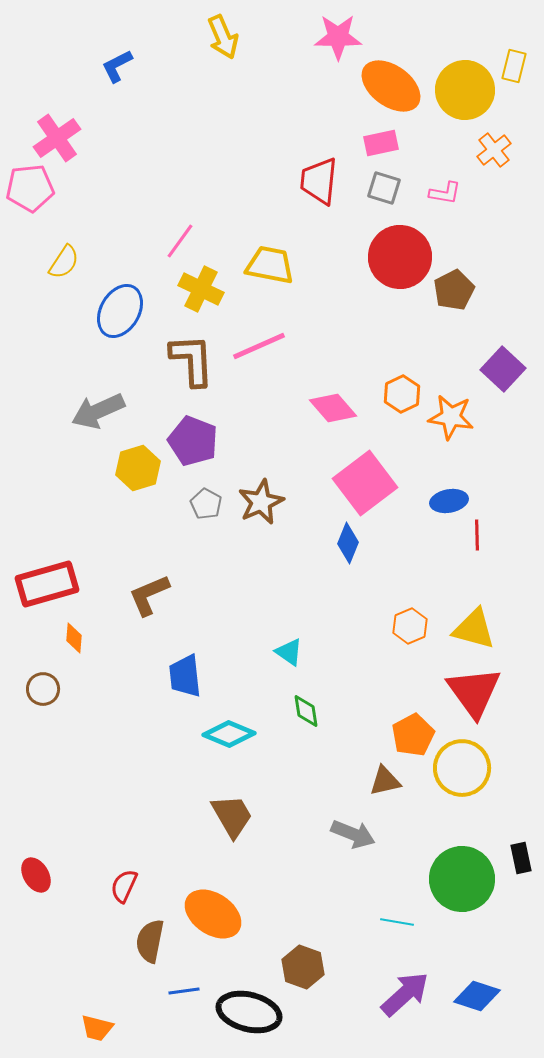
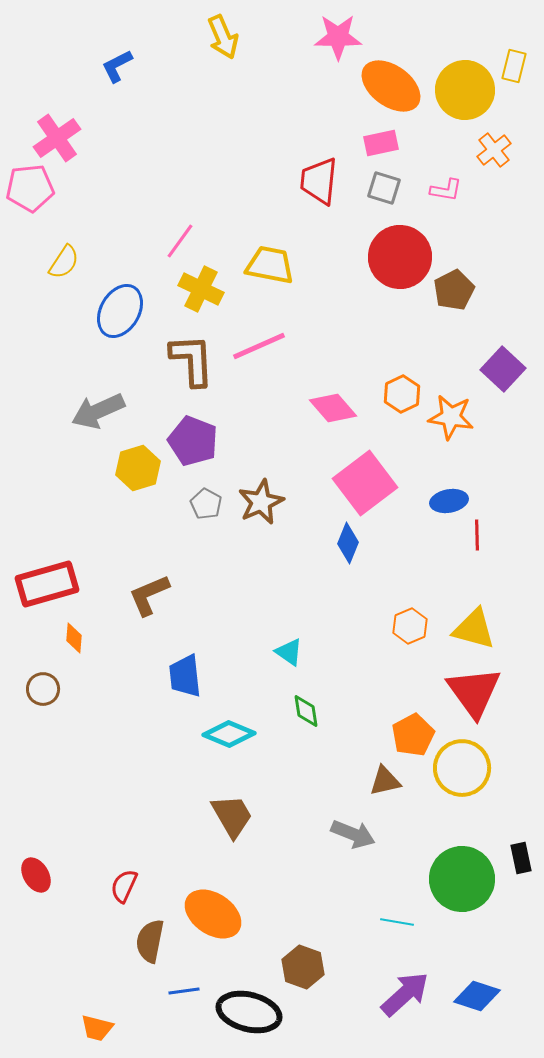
pink L-shape at (445, 193): moved 1 px right, 3 px up
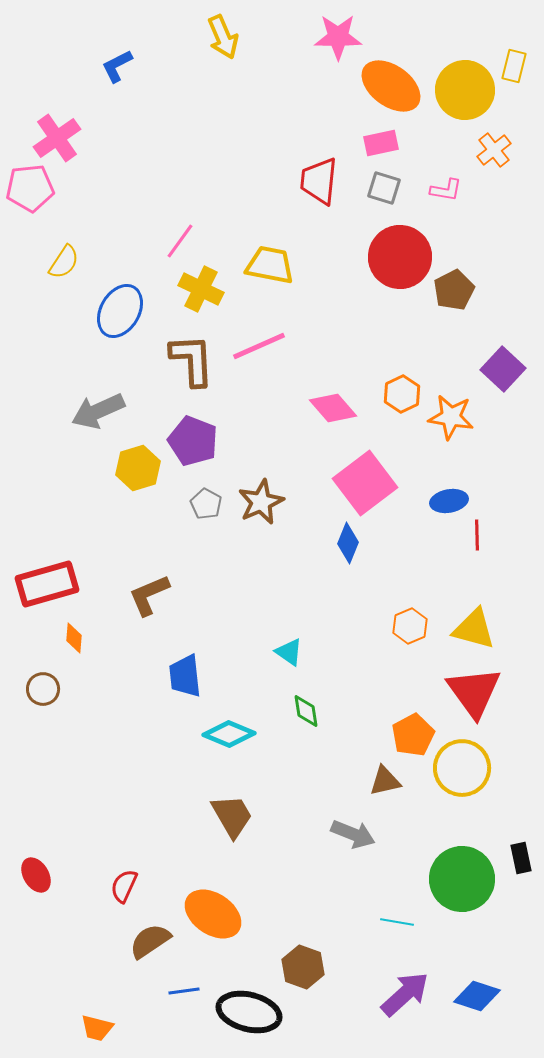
brown semicircle at (150, 941): rotated 45 degrees clockwise
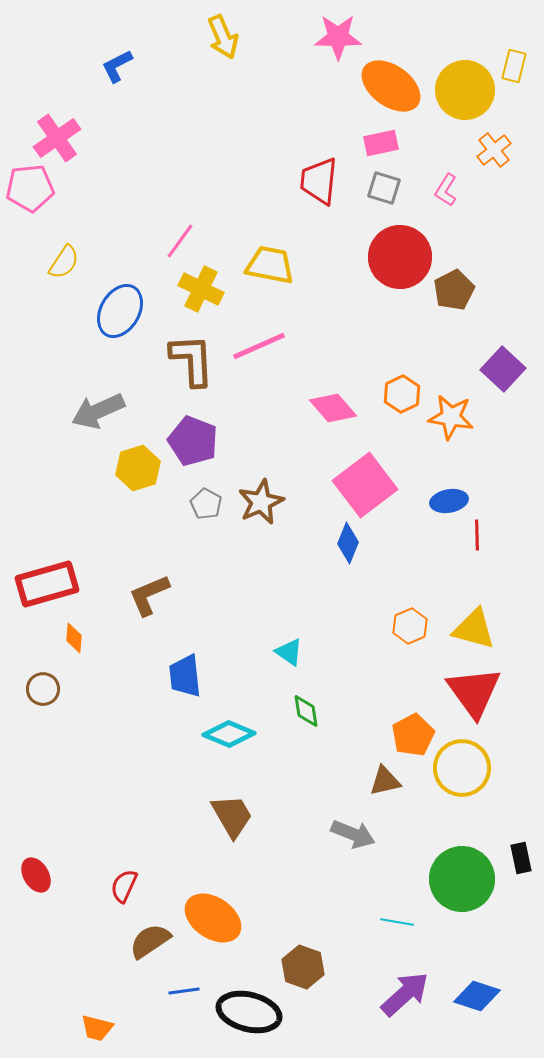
pink L-shape at (446, 190): rotated 112 degrees clockwise
pink square at (365, 483): moved 2 px down
orange ellipse at (213, 914): moved 4 px down
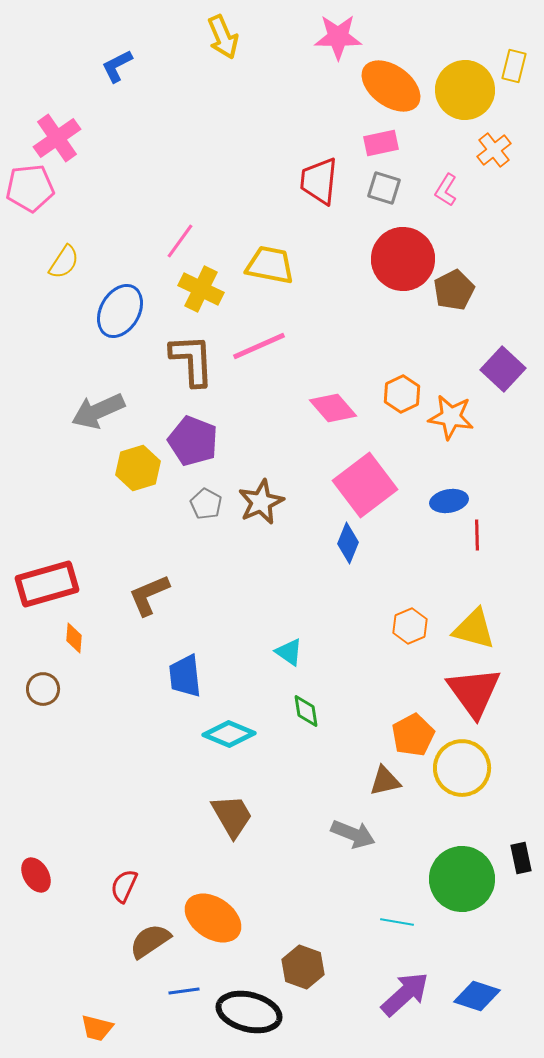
red circle at (400, 257): moved 3 px right, 2 px down
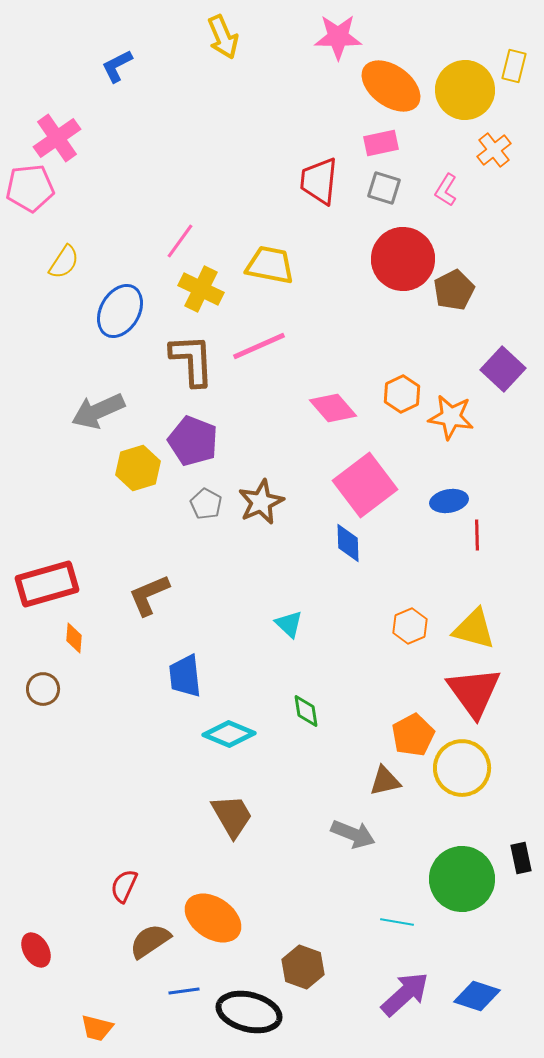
blue diamond at (348, 543): rotated 24 degrees counterclockwise
cyan triangle at (289, 652): moved 28 px up; rotated 8 degrees clockwise
red ellipse at (36, 875): moved 75 px down
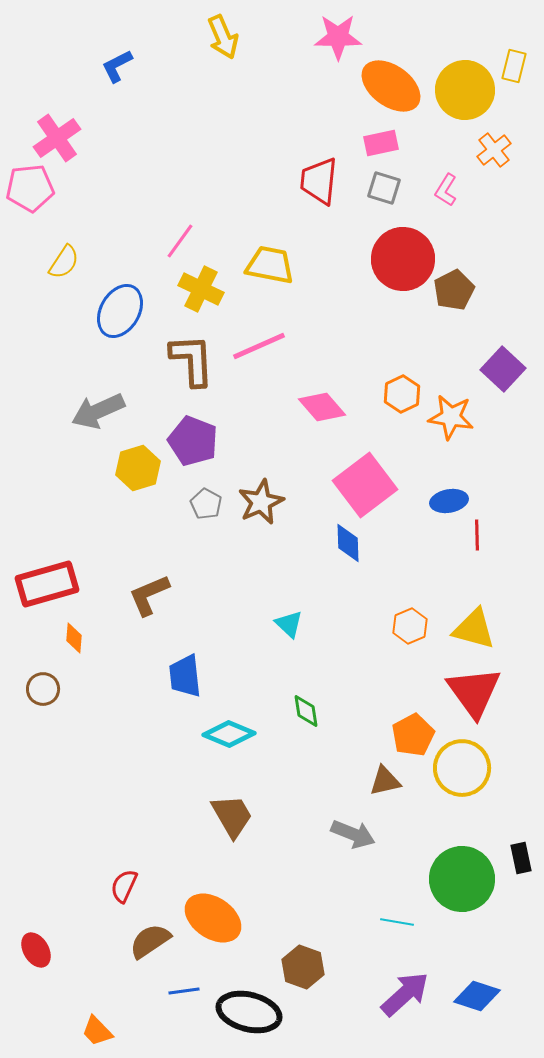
pink diamond at (333, 408): moved 11 px left, 1 px up
orange trapezoid at (97, 1028): moved 3 px down; rotated 32 degrees clockwise
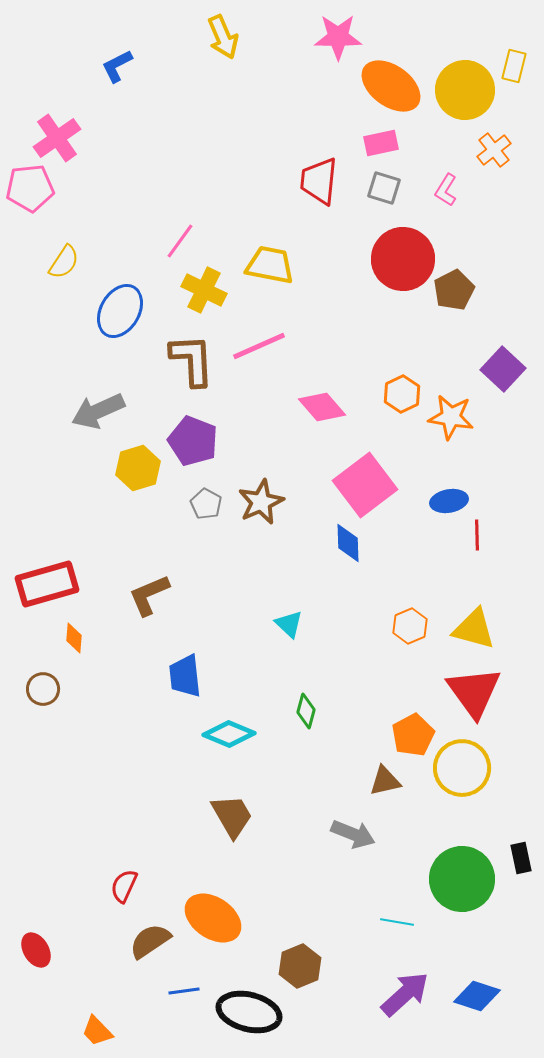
yellow cross at (201, 289): moved 3 px right, 1 px down
green diamond at (306, 711): rotated 24 degrees clockwise
brown hexagon at (303, 967): moved 3 px left, 1 px up; rotated 18 degrees clockwise
